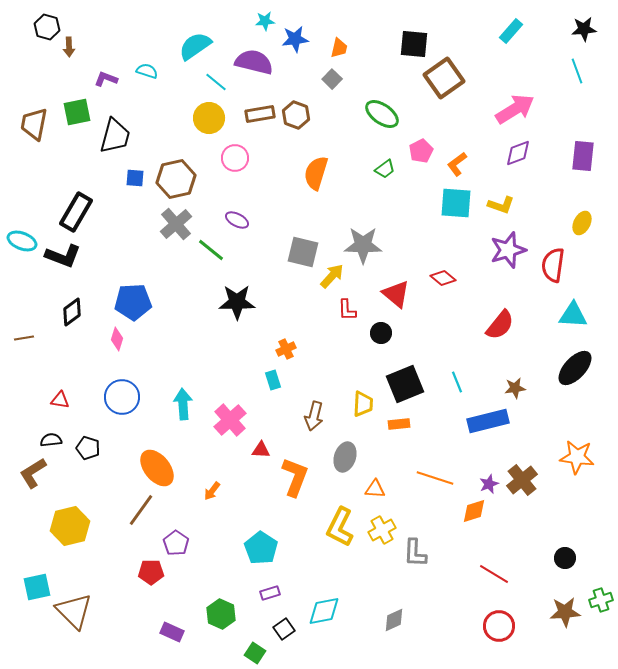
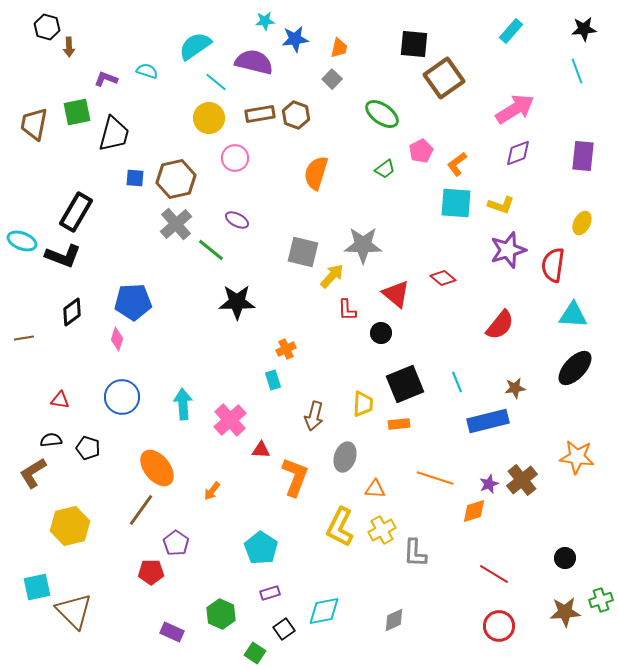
black trapezoid at (115, 136): moved 1 px left, 2 px up
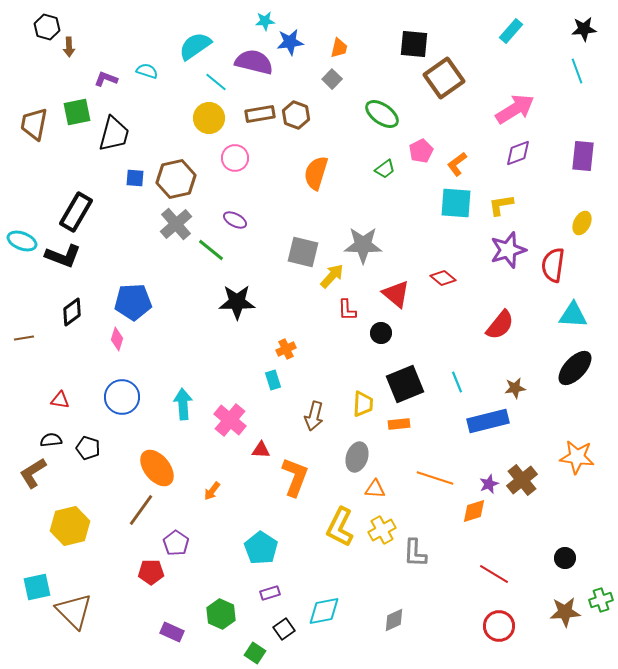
blue star at (295, 39): moved 5 px left, 3 px down
yellow L-shape at (501, 205): rotated 152 degrees clockwise
purple ellipse at (237, 220): moved 2 px left
pink cross at (230, 420): rotated 8 degrees counterclockwise
gray ellipse at (345, 457): moved 12 px right
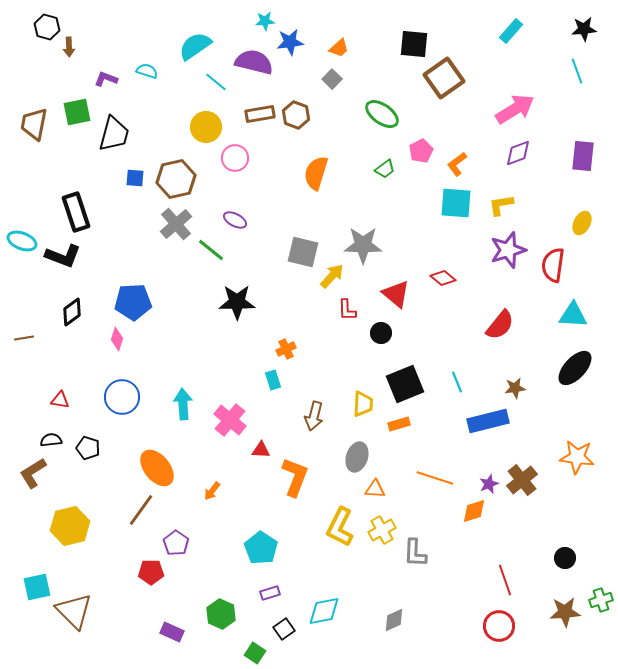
orange trapezoid at (339, 48): rotated 35 degrees clockwise
yellow circle at (209, 118): moved 3 px left, 9 px down
black rectangle at (76, 212): rotated 48 degrees counterclockwise
orange rectangle at (399, 424): rotated 10 degrees counterclockwise
red line at (494, 574): moved 11 px right, 6 px down; rotated 40 degrees clockwise
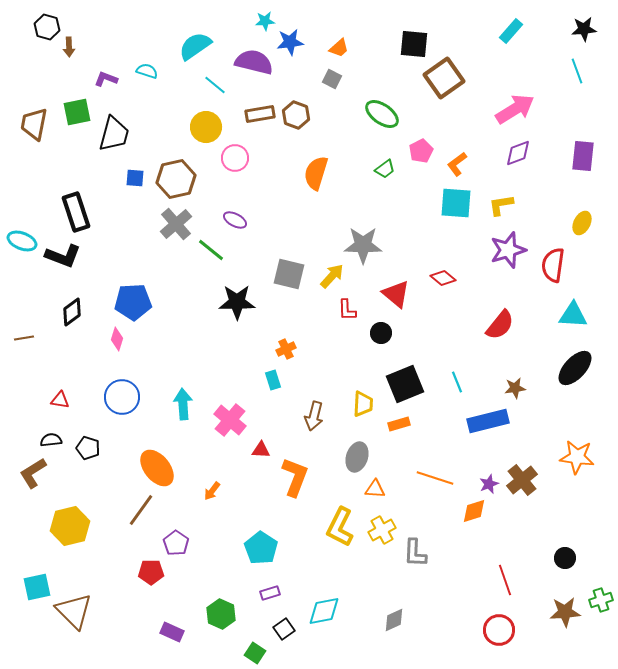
gray square at (332, 79): rotated 18 degrees counterclockwise
cyan line at (216, 82): moved 1 px left, 3 px down
gray square at (303, 252): moved 14 px left, 22 px down
red circle at (499, 626): moved 4 px down
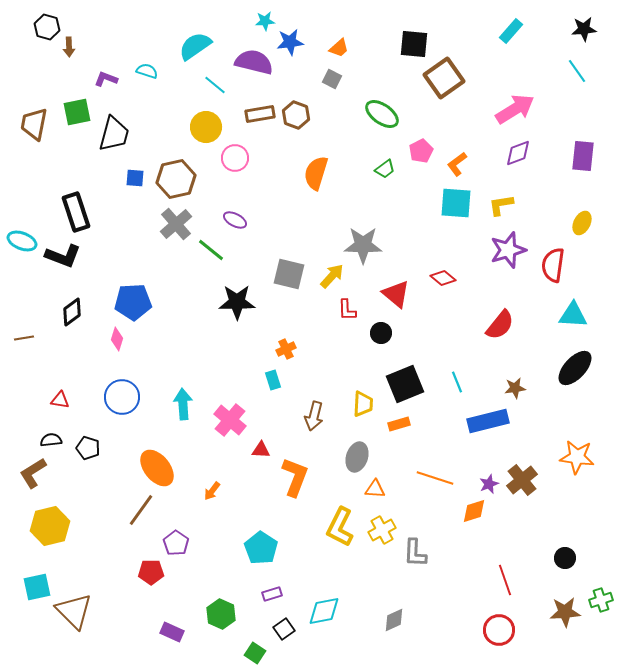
cyan line at (577, 71): rotated 15 degrees counterclockwise
yellow hexagon at (70, 526): moved 20 px left
purple rectangle at (270, 593): moved 2 px right, 1 px down
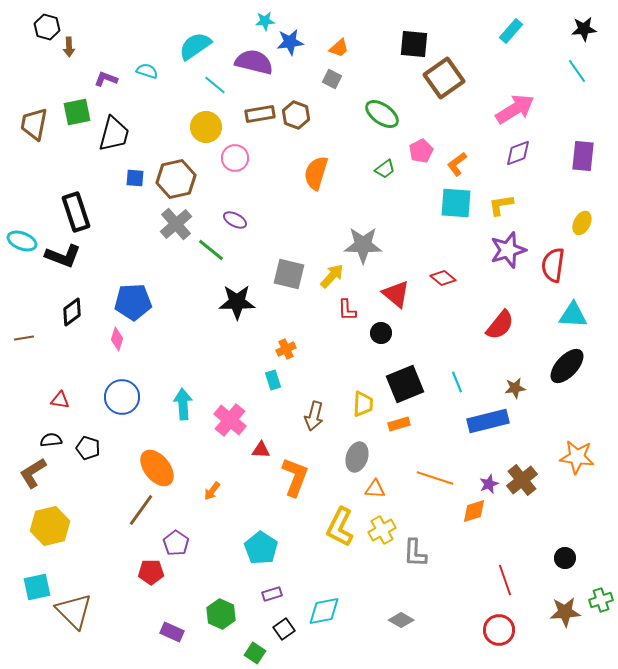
black ellipse at (575, 368): moved 8 px left, 2 px up
gray diamond at (394, 620): moved 7 px right; rotated 55 degrees clockwise
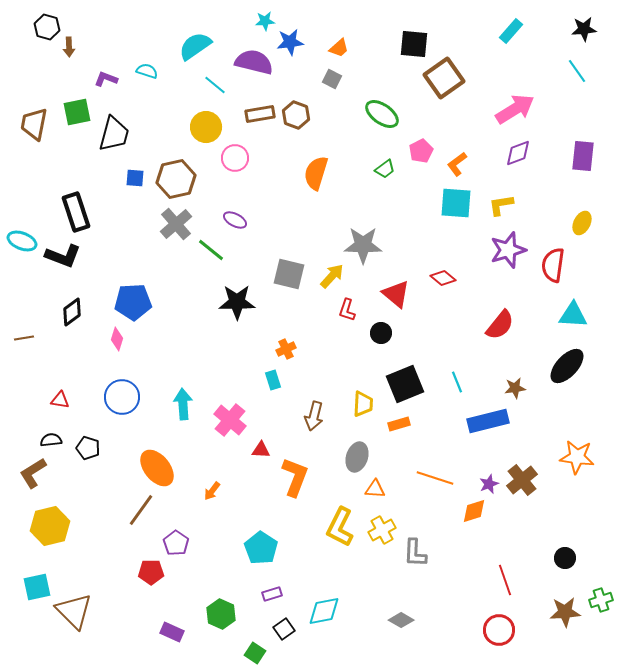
red L-shape at (347, 310): rotated 20 degrees clockwise
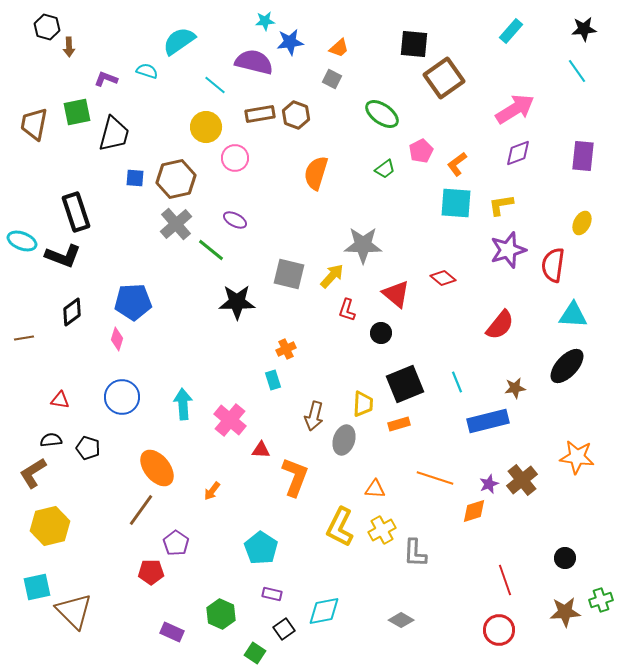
cyan semicircle at (195, 46): moved 16 px left, 5 px up
gray ellipse at (357, 457): moved 13 px left, 17 px up
purple rectangle at (272, 594): rotated 30 degrees clockwise
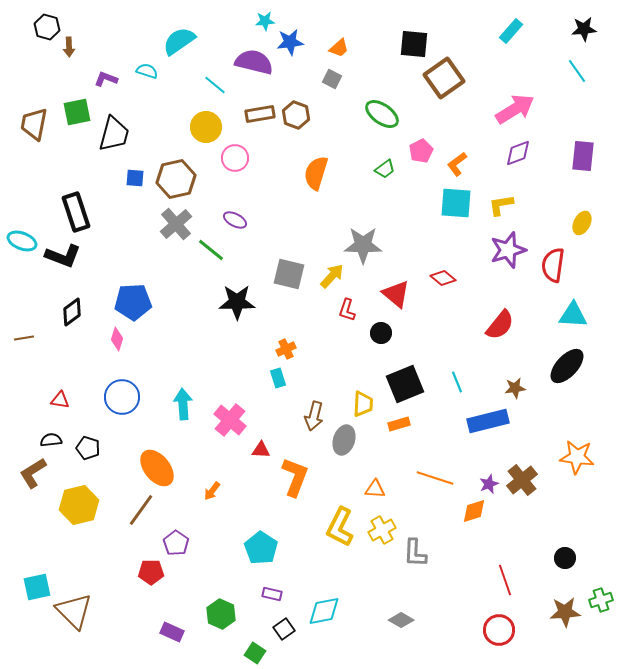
cyan rectangle at (273, 380): moved 5 px right, 2 px up
yellow hexagon at (50, 526): moved 29 px right, 21 px up
